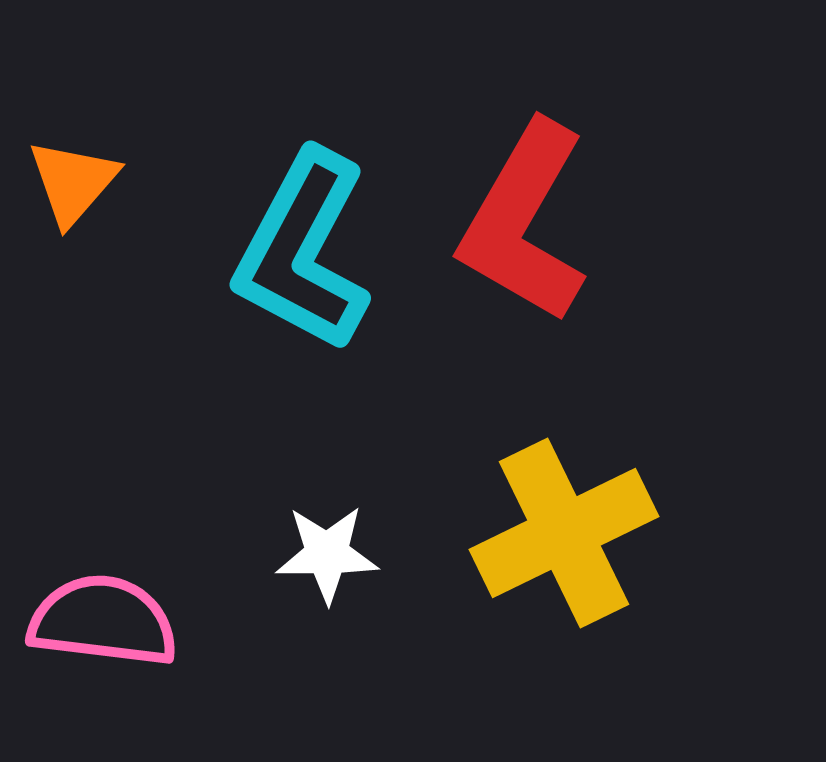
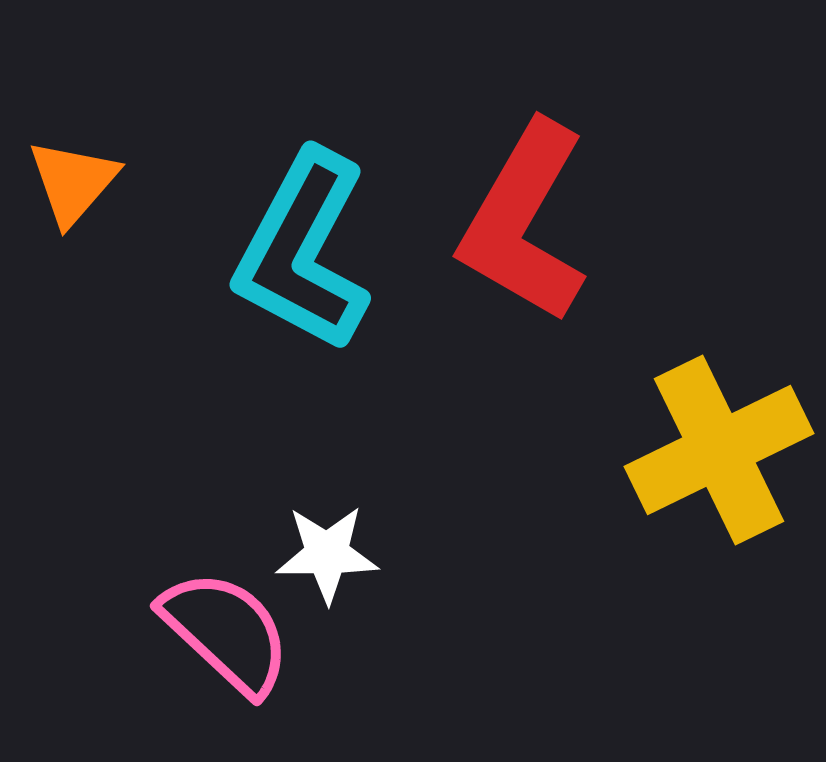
yellow cross: moved 155 px right, 83 px up
pink semicircle: moved 123 px right, 11 px down; rotated 36 degrees clockwise
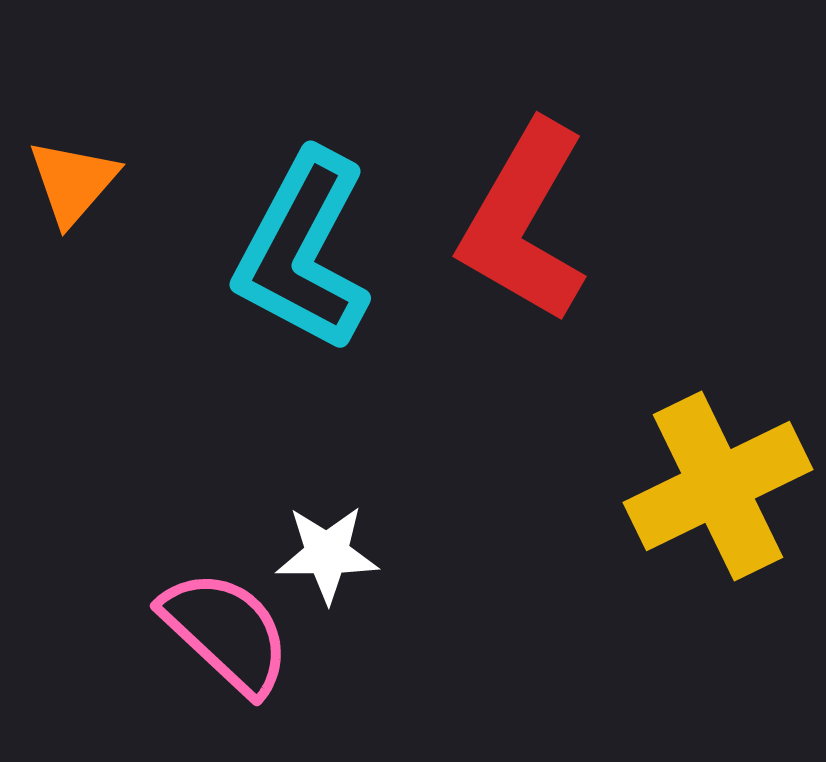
yellow cross: moved 1 px left, 36 px down
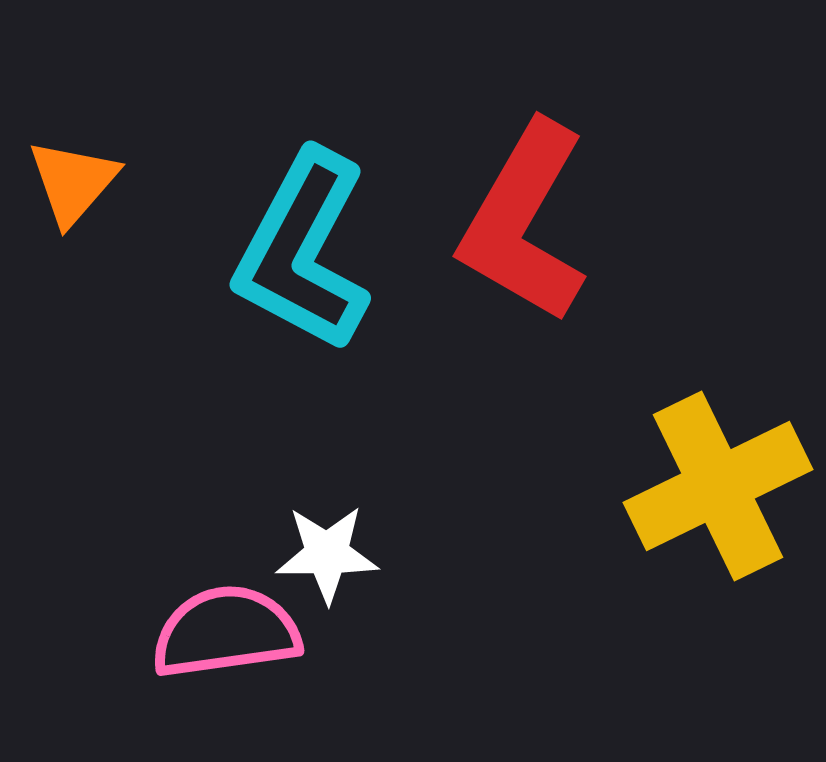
pink semicircle: rotated 51 degrees counterclockwise
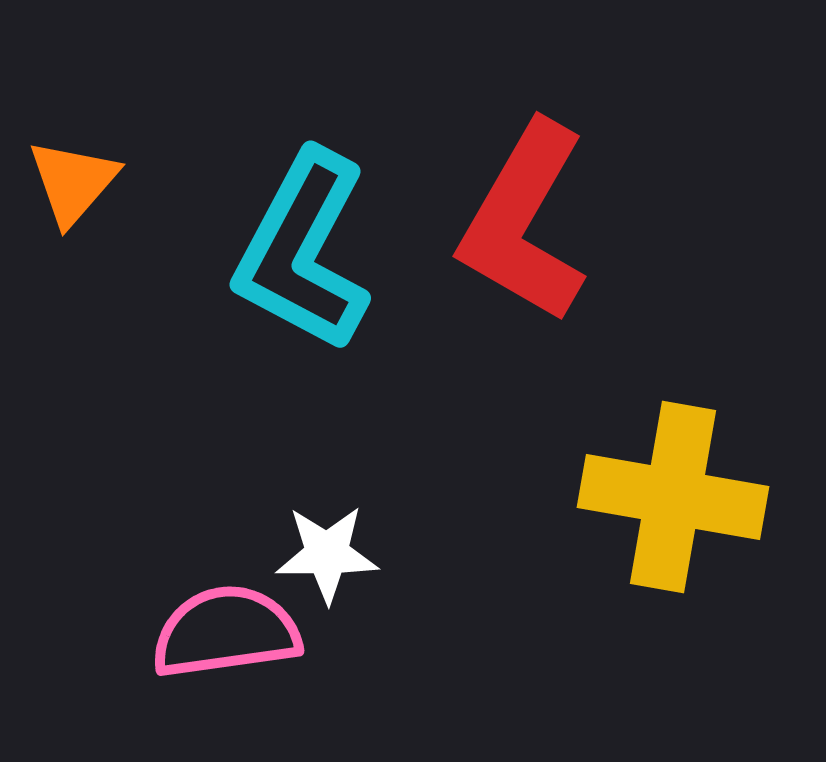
yellow cross: moved 45 px left, 11 px down; rotated 36 degrees clockwise
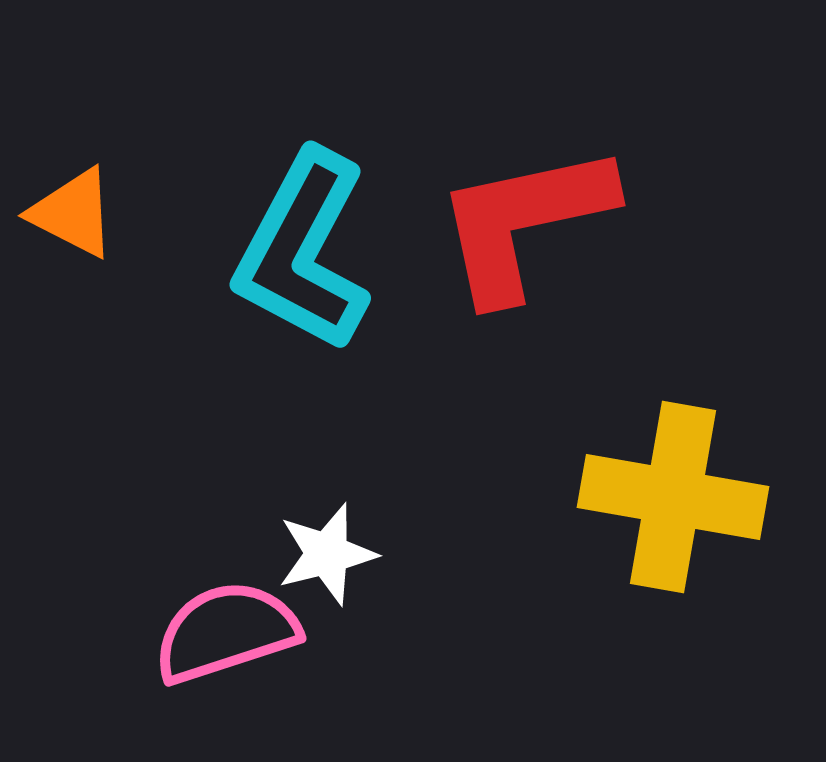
orange triangle: moved 31 px down; rotated 44 degrees counterclockwise
red L-shape: rotated 48 degrees clockwise
white star: rotated 14 degrees counterclockwise
pink semicircle: rotated 10 degrees counterclockwise
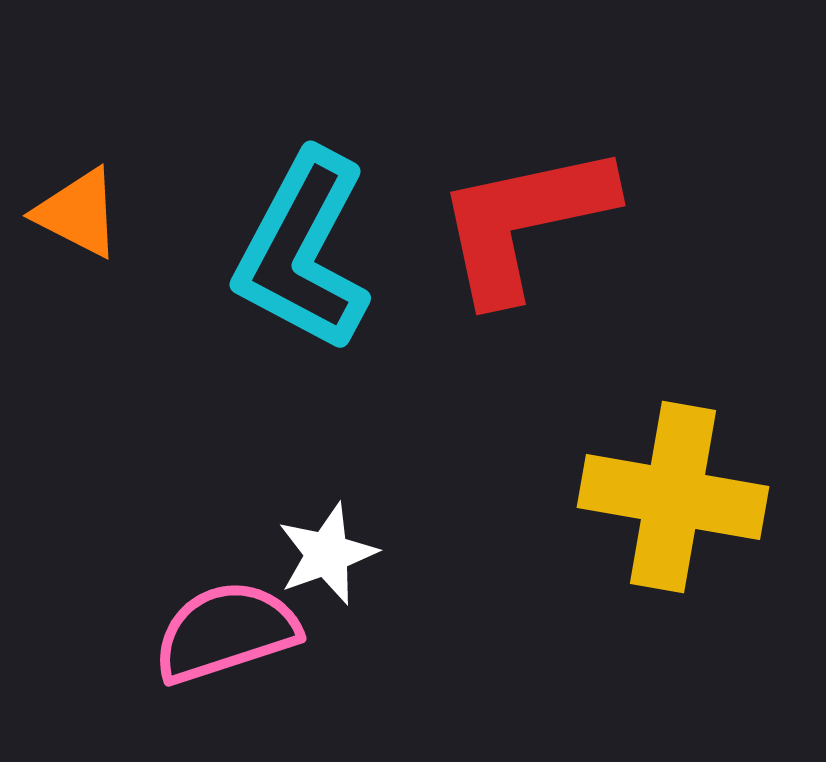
orange triangle: moved 5 px right
white star: rotated 6 degrees counterclockwise
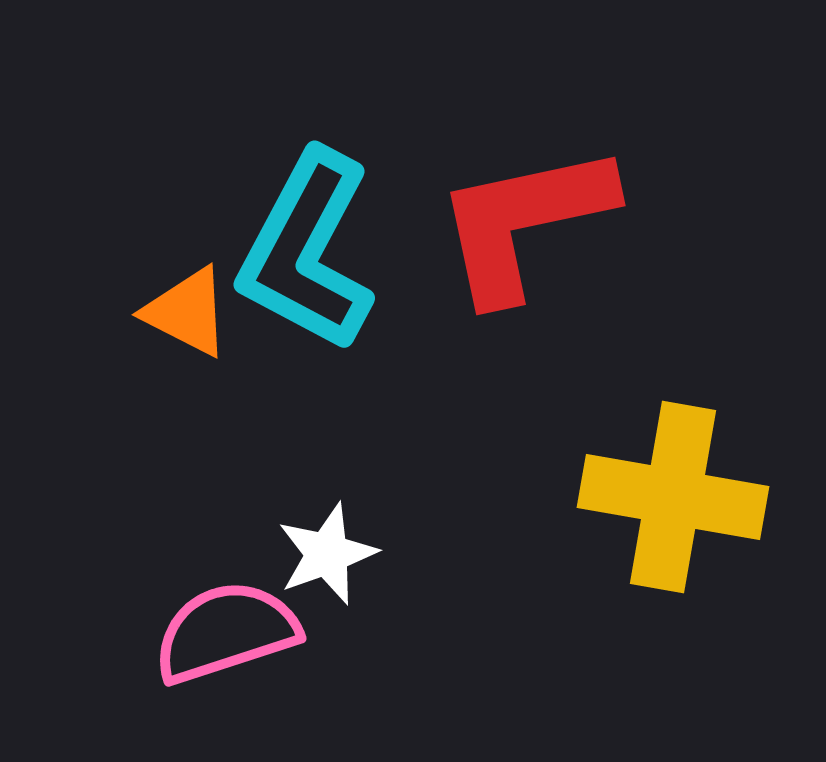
orange triangle: moved 109 px right, 99 px down
cyan L-shape: moved 4 px right
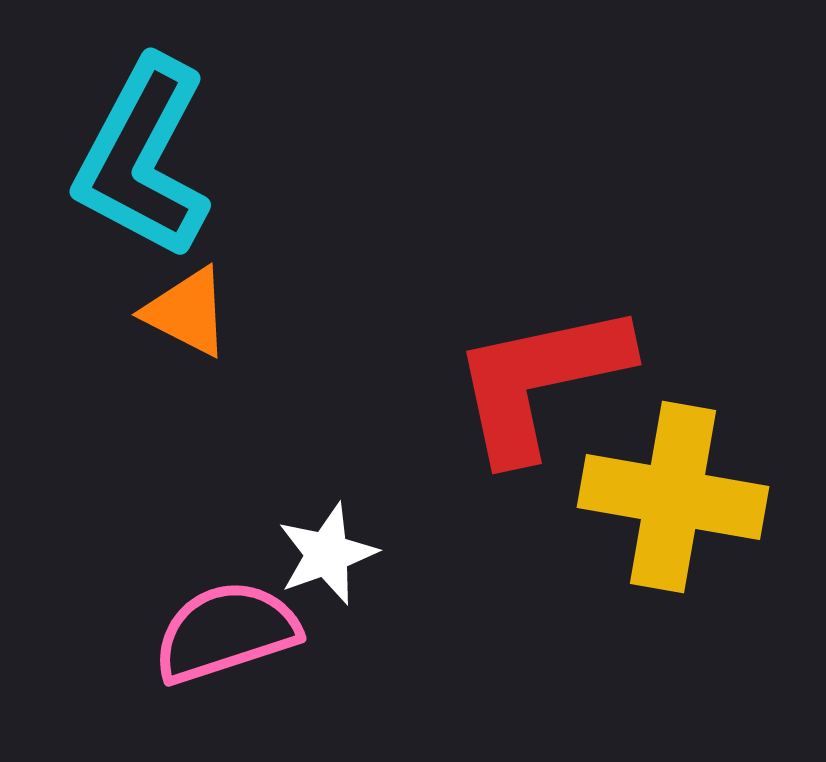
red L-shape: moved 16 px right, 159 px down
cyan L-shape: moved 164 px left, 93 px up
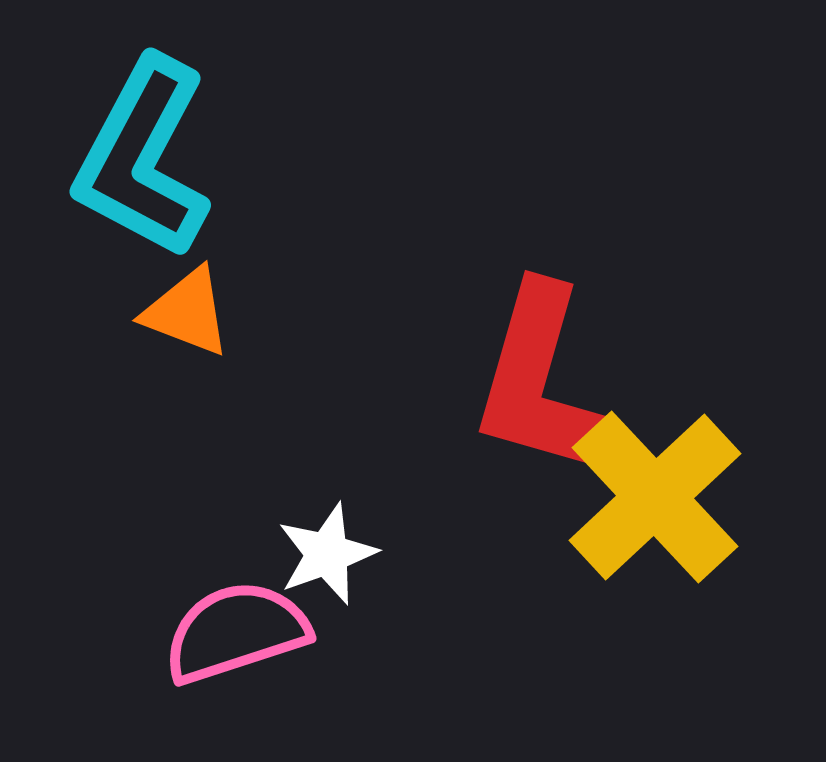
orange triangle: rotated 6 degrees counterclockwise
red L-shape: rotated 62 degrees counterclockwise
yellow cross: moved 18 px left; rotated 37 degrees clockwise
pink semicircle: moved 10 px right
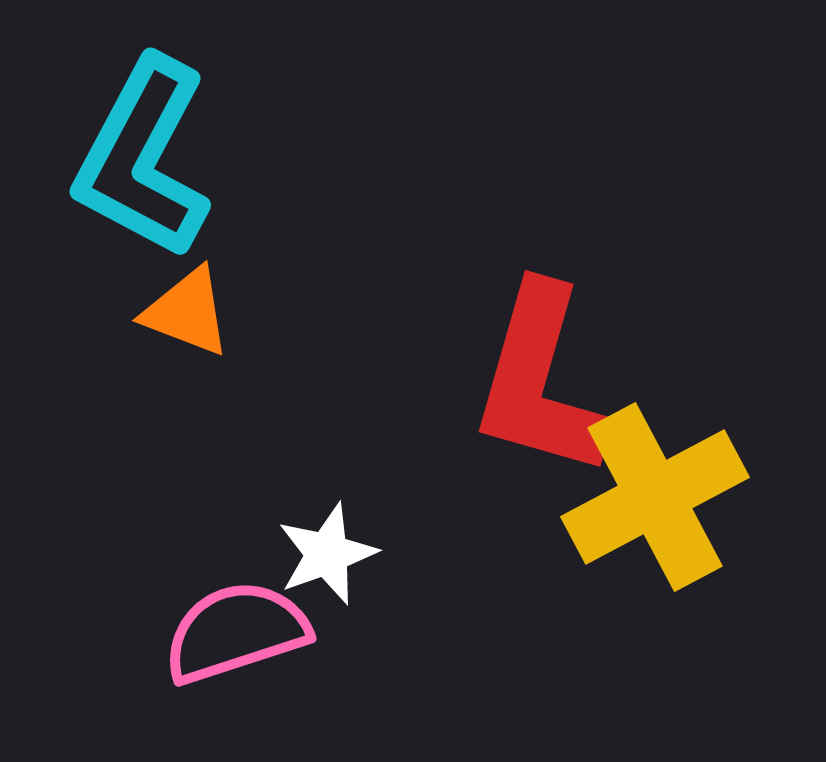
yellow cross: rotated 15 degrees clockwise
